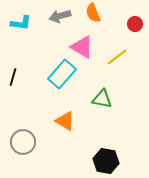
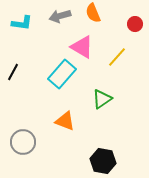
cyan L-shape: moved 1 px right
yellow line: rotated 10 degrees counterclockwise
black line: moved 5 px up; rotated 12 degrees clockwise
green triangle: rotated 45 degrees counterclockwise
orange triangle: rotated 10 degrees counterclockwise
black hexagon: moved 3 px left
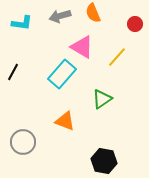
black hexagon: moved 1 px right
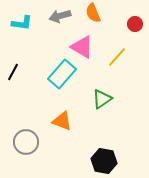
orange triangle: moved 3 px left
gray circle: moved 3 px right
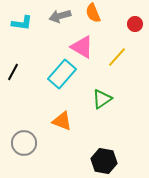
gray circle: moved 2 px left, 1 px down
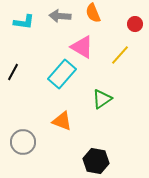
gray arrow: rotated 20 degrees clockwise
cyan L-shape: moved 2 px right, 1 px up
yellow line: moved 3 px right, 2 px up
gray circle: moved 1 px left, 1 px up
black hexagon: moved 8 px left
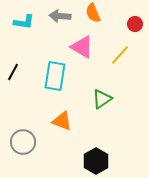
cyan rectangle: moved 7 px left, 2 px down; rotated 32 degrees counterclockwise
black hexagon: rotated 20 degrees clockwise
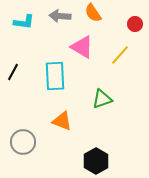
orange semicircle: rotated 12 degrees counterclockwise
cyan rectangle: rotated 12 degrees counterclockwise
green triangle: rotated 15 degrees clockwise
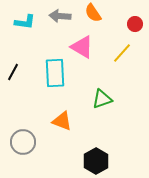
cyan L-shape: moved 1 px right
yellow line: moved 2 px right, 2 px up
cyan rectangle: moved 3 px up
